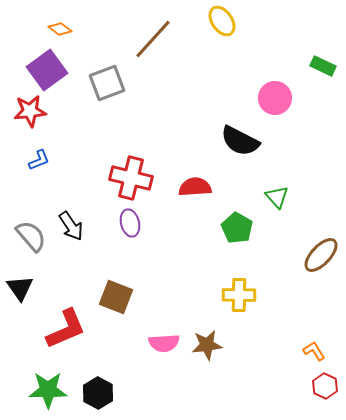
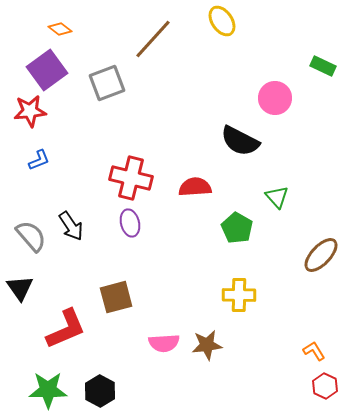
brown square: rotated 36 degrees counterclockwise
black hexagon: moved 2 px right, 2 px up
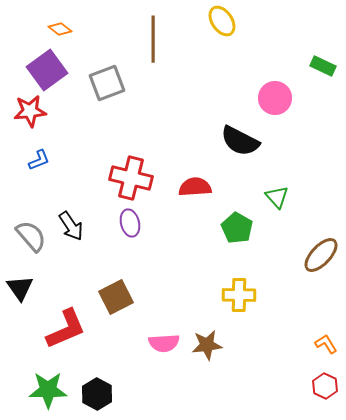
brown line: rotated 42 degrees counterclockwise
brown square: rotated 12 degrees counterclockwise
orange L-shape: moved 12 px right, 7 px up
black hexagon: moved 3 px left, 3 px down
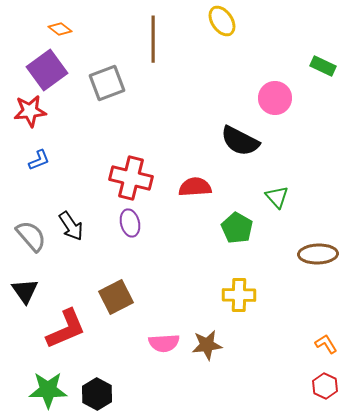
brown ellipse: moved 3 px left, 1 px up; rotated 45 degrees clockwise
black triangle: moved 5 px right, 3 px down
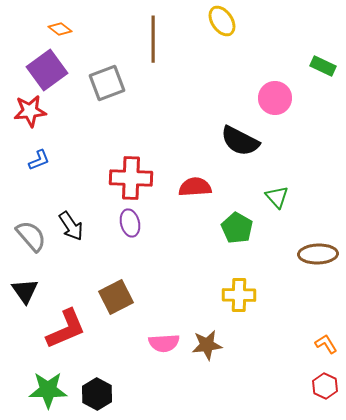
red cross: rotated 12 degrees counterclockwise
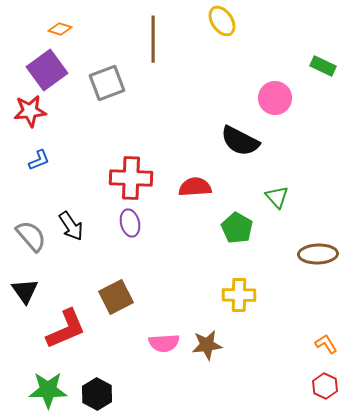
orange diamond: rotated 20 degrees counterclockwise
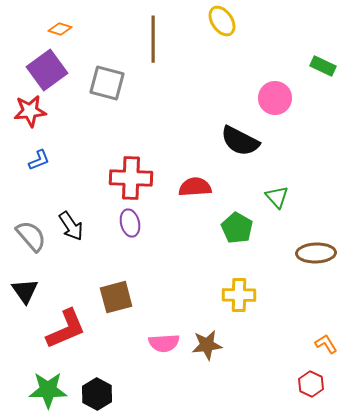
gray square: rotated 36 degrees clockwise
brown ellipse: moved 2 px left, 1 px up
brown square: rotated 12 degrees clockwise
red hexagon: moved 14 px left, 2 px up
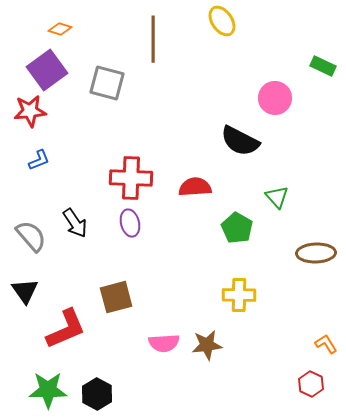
black arrow: moved 4 px right, 3 px up
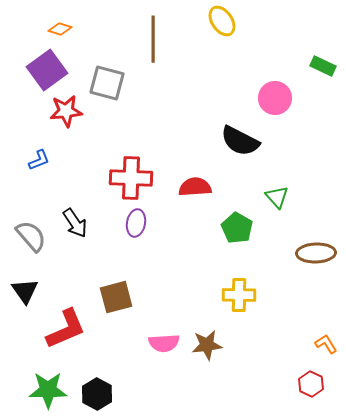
red star: moved 36 px right
purple ellipse: moved 6 px right; rotated 24 degrees clockwise
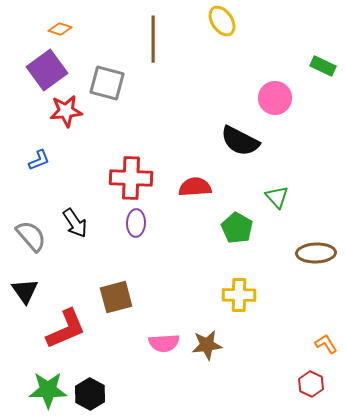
purple ellipse: rotated 8 degrees counterclockwise
black hexagon: moved 7 px left
